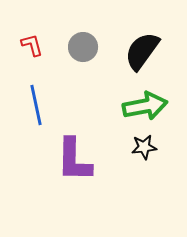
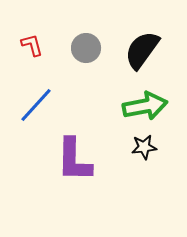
gray circle: moved 3 px right, 1 px down
black semicircle: moved 1 px up
blue line: rotated 54 degrees clockwise
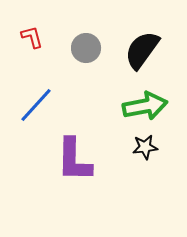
red L-shape: moved 8 px up
black star: moved 1 px right
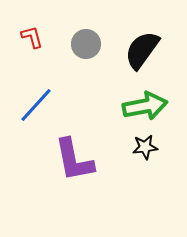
gray circle: moved 4 px up
purple L-shape: rotated 12 degrees counterclockwise
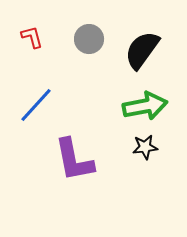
gray circle: moved 3 px right, 5 px up
